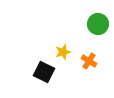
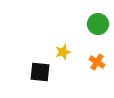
orange cross: moved 8 px right, 1 px down
black square: moved 4 px left; rotated 20 degrees counterclockwise
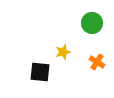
green circle: moved 6 px left, 1 px up
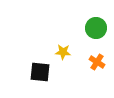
green circle: moved 4 px right, 5 px down
yellow star: rotated 21 degrees clockwise
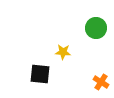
orange cross: moved 4 px right, 20 px down
black square: moved 2 px down
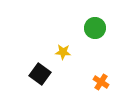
green circle: moved 1 px left
black square: rotated 30 degrees clockwise
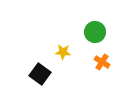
green circle: moved 4 px down
orange cross: moved 1 px right, 20 px up
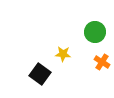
yellow star: moved 2 px down
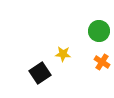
green circle: moved 4 px right, 1 px up
black square: moved 1 px up; rotated 20 degrees clockwise
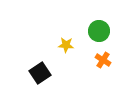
yellow star: moved 3 px right, 9 px up
orange cross: moved 1 px right, 2 px up
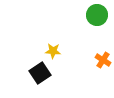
green circle: moved 2 px left, 16 px up
yellow star: moved 13 px left, 6 px down
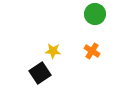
green circle: moved 2 px left, 1 px up
orange cross: moved 11 px left, 9 px up
